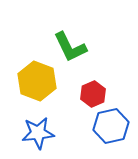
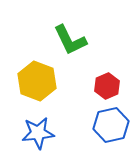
green L-shape: moved 7 px up
red hexagon: moved 14 px right, 8 px up
blue hexagon: moved 1 px up
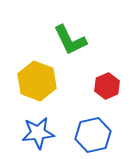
blue hexagon: moved 18 px left, 10 px down
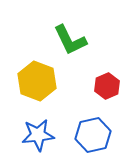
blue star: moved 2 px down
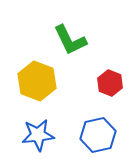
red hexagon: moved 3 px right, 3 px up; rotated 15 degrees counterclockwise
blue hexagon: moved 5 px right
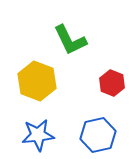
red hexagon: moved 2 px right
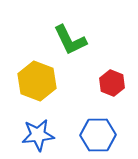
blue hexagon: rotated 12 degrees clockwise
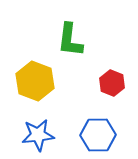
green L-shape: rotated 33 degrees clockwise
yellow hexagon: moved 2 px left
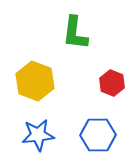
green L-shape: moved 5 px right, 7 px up
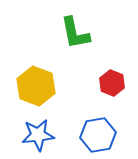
green L-shape: rotated 18 degrees counterclockwise
yellow hexagon: moved 1 px right, 5 px down
blue hexagon: rotated 8 degrees counterclockwise
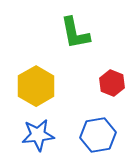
yellow hexagon: rotated 9 degrees clockwise
